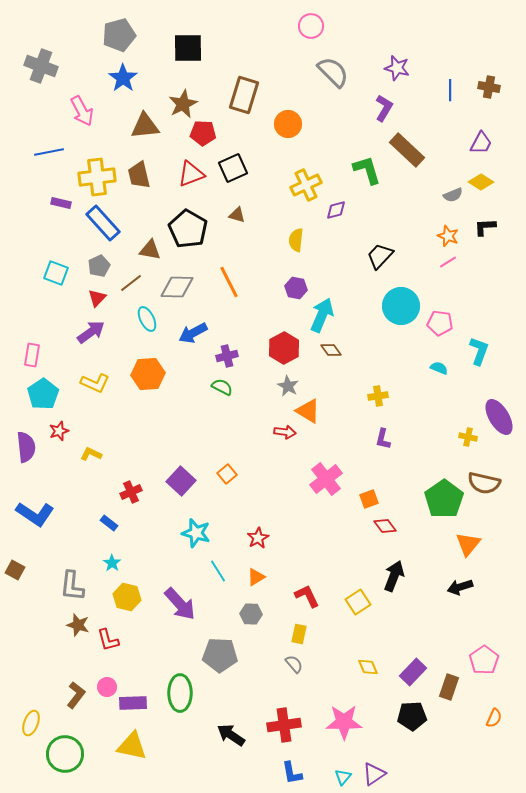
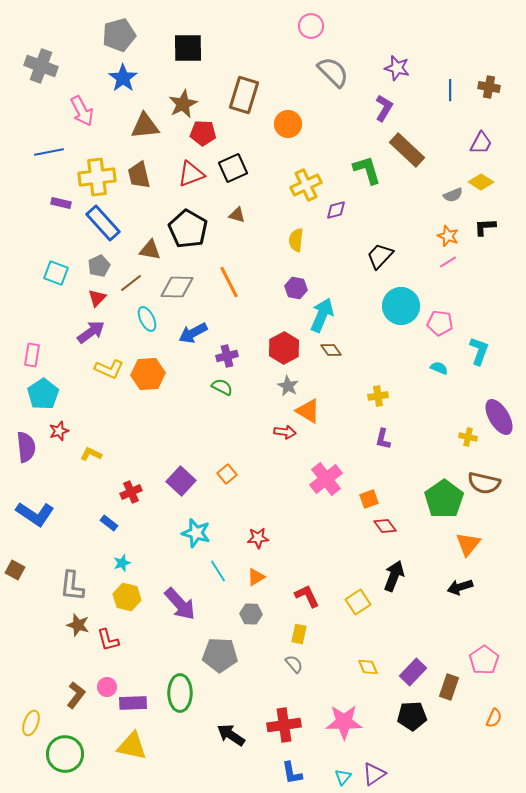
yellow L-shape at (95, 383): moved 14 px right, 14 px up
red star at (258, 538): rotated 25 degrees clockwise
cyan star at (112, 563): moved 10 px right; rotated 18 degrees clockwise
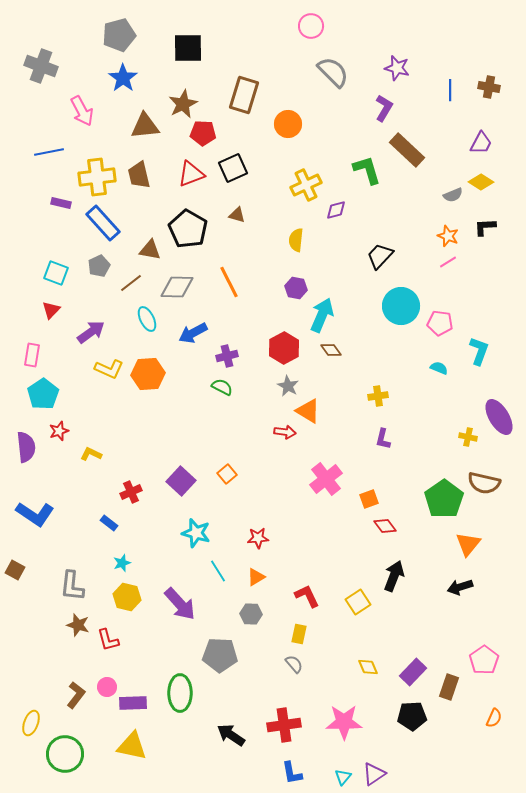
red triangle at (97, 298): moved 46 px left, 12 px down
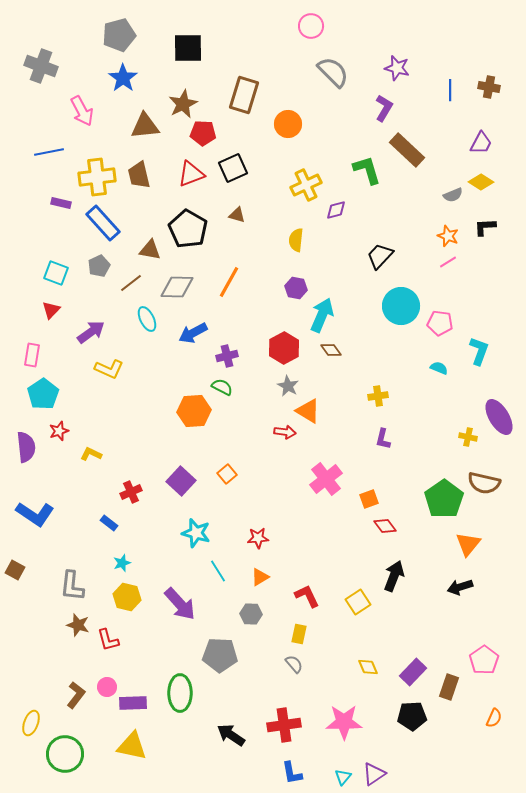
orange line at (229, 282): rotated 56 degrees clockwise
orange hexagon at (148, 374): moved 46 px right, 37 px down
orange triangle at (256, 577): moved 4 px right
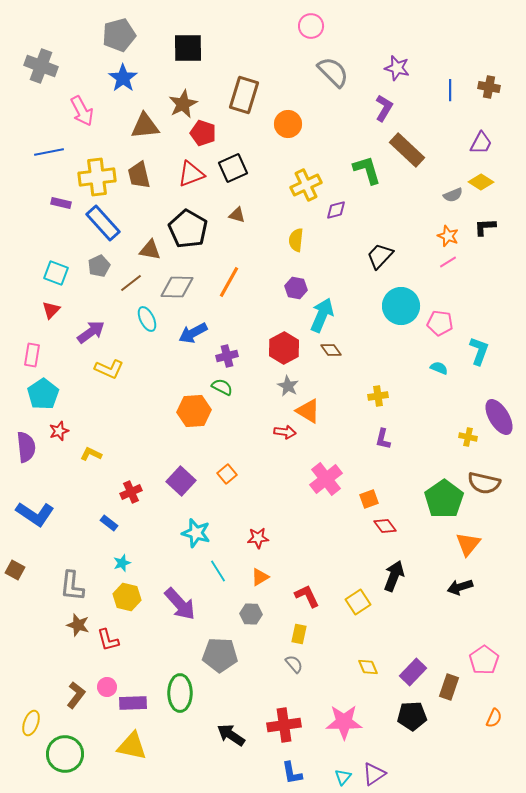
red pentagon at (203, 133): rotated 15 degrees clockwise
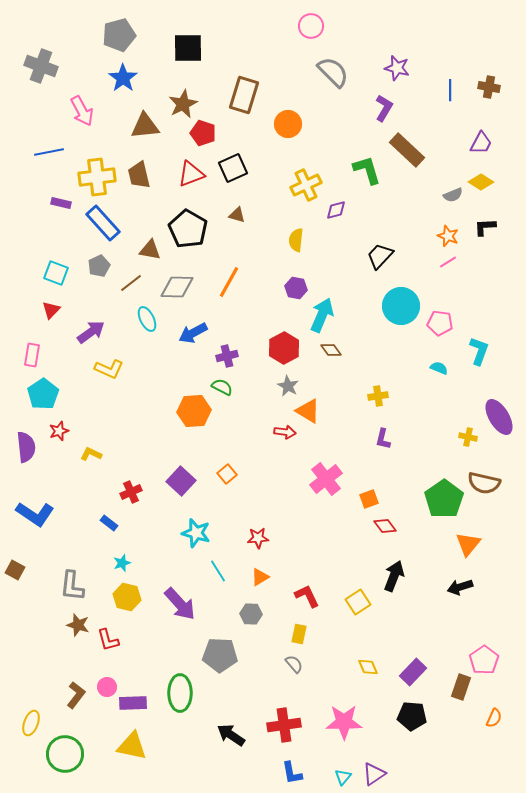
brown rectangle at (449, 687): moved 12 px right
black pentagon at (412, 716): rotated 8 degrees clockwise
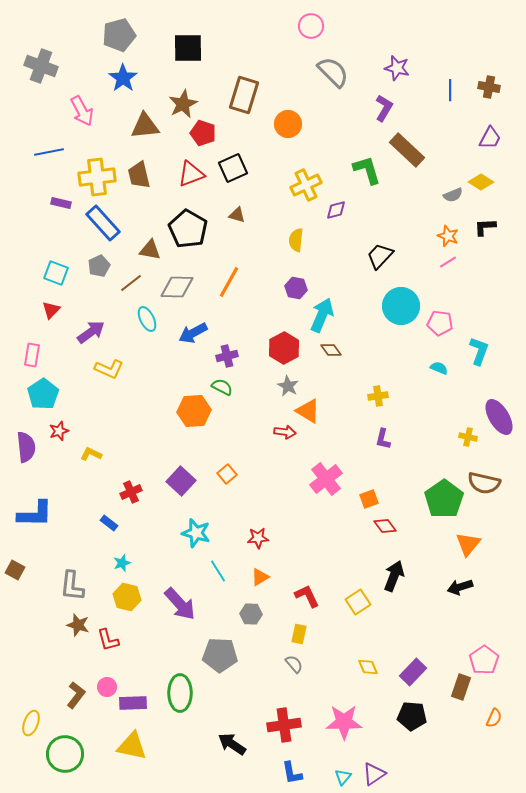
purple trapezoid at (481, 143): moved 9 px right, 5 px up
blue L-shape at (35, 514): rotated 33 degrees counterclockwise
black arrow at (231, 735): moved 1 px right, 9 px down
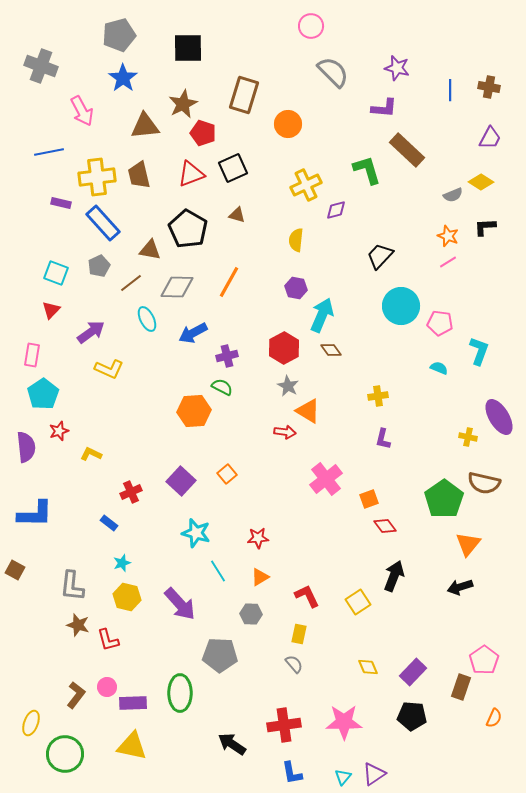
purple L-shape at (384, 108): rotated 64 degrees clockwise
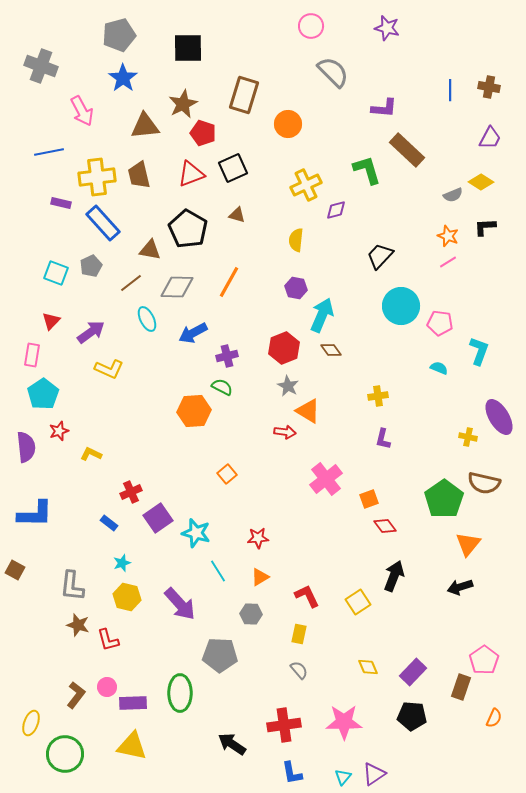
purple star at (397, 68): moved 10 px left, 40 px up
gray pentagon at (99, 266): moved 8 px left
red triangle at (51, 310): moved 11 px down
red hexagon at (284, 348): rotated 8 degrees clockwise
purple square at (181, 481): moved 23 px left, 37 px down; rotated 12 degrees clockwise
gray semicircle at (294, 664): moved 5 px right, 6 px down
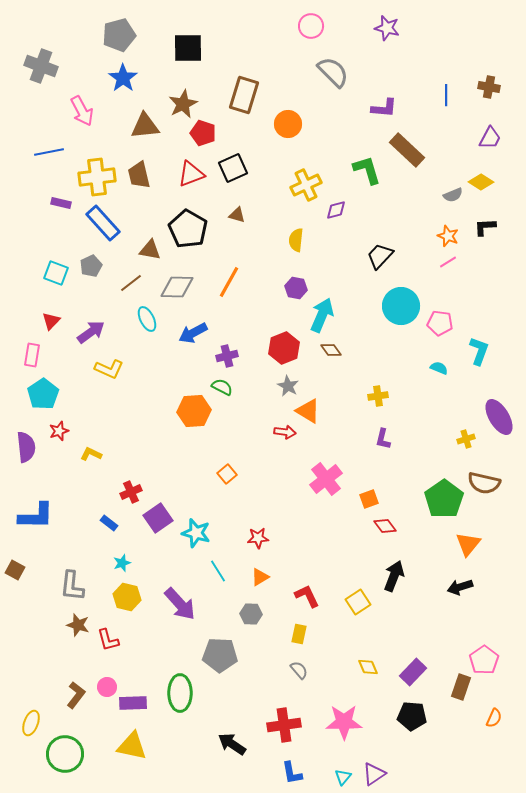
blue line at (450, 90): moved 4 px left, 5 px down
yellow cross at (468, 437): moved 2 px left, 2 px down; rotated 30 degrees counterclockwise
blue L-shape at (35, 514): moved 1 px right, 2 px down
